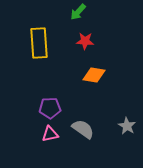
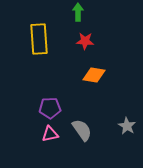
green arrow: rotated 138 degrees clockwise
yellow rectangle: moved 4 px up
gray semicircle: moved 1 px left, 1 px down; rotated 20 degrees clockwise
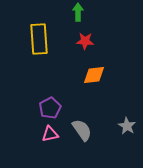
orange diamond: rotated 15 degrees counterclockwise
purple pentagon: rotated 25 degrees counterclockwise
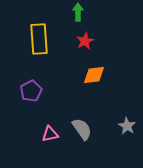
red star: rotated 30 degrees counterclockwise
purple pentagon: moved 19 px left, 17 px up
gray semicircle: moved 1 px up
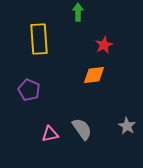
red star: moved 19 px right, 4 px down
purple pentagon: moved 2 px left, 1 px up; rotated 20 degrees counterclockwise
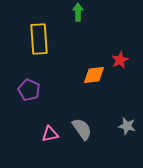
red star: moved 16 px right, 15 px down
gray star: rotated 18 degrees counterclockwise
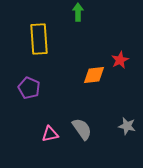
purple pentagon: moved 2 px up
